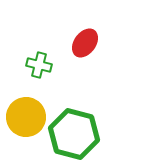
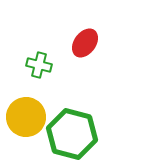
green hexagon: moved 2 px left
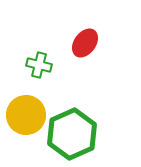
yellow circle: moved 2 px up
green hexagon: rotated 21 degrees clockwise
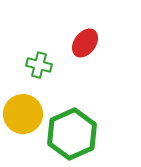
yellow circle: moved 3 px left, 1 px up
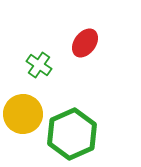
green cross: rotated 20 degrees clockwise
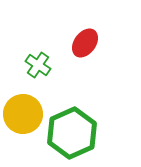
green cross: moved 1 px left
green hexagon: moved 1 px up
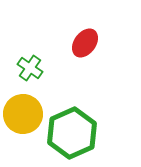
green cross: moved 8 px left, 3 px down
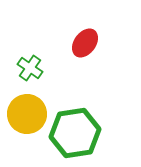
yellow circle: moved 4 px right
green hexagon: moved 3 px right; rotated 15 degrees clockwise
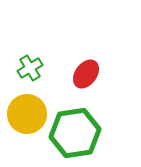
red ellipse: moved 1 px right, 31 px down
green cross: rotated 25 degrees clockwise
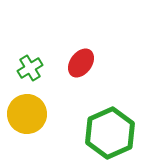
red ellipse: moved 5 px left, 11 px up
green hexagon: moved 35 px right; rotated 15 degrees counterclockwise
